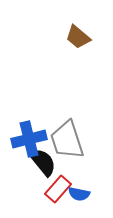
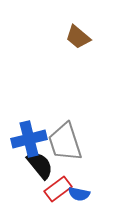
gray trapezoid: moved 2 px left, 2 px down
black semicircle: moved 3 px left, 3 px down
red rectangle: rotated 12 degrees clockwise
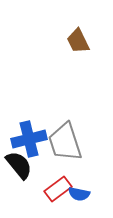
brown trapezoid: moved 4 px down; rotated 24 degrees clockwise
black semicircle: moved 21 px left
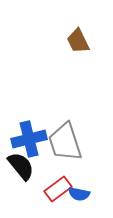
black semicircle: moved 2 px right, 1 px down
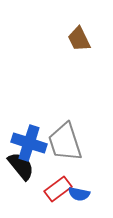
brown trapezoid: moved 1 px right, 2 px up
blue cross: moved 4 px down; rotated 32 degrees clockwise
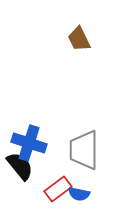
gray trapezoid: moved 19 px right, 8 px down; rotated 18 degrees clockwise
black semicircle: moved 1 px left
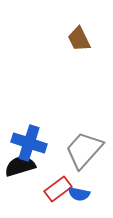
gray trapezoid: rotated 42 degrees clockwise
black semicircle: rotated 68 degrees counterclockwise
